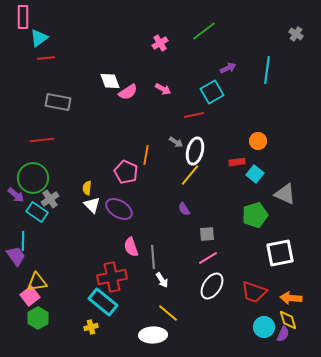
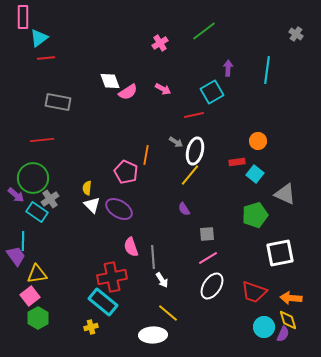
purple arrow at (228, 68): rotated 63 degrees counterclockwise
yellow triangle at (37, 282): moved 8 px up
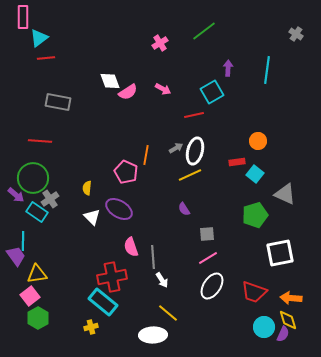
red line at (42, 140): moved 2 px left, 1 px down; rotated 10 degrees clockwise
gray arrow at (176, 142): moved 6 px down; rotated 64 degrees counterclockwise
yellow line at (190, 175): rotated 25 degrees clockwise
white triangle at (92, 205): moved 12 px down
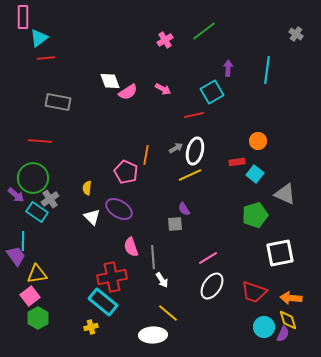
pink cross at (160, 43): moved 5 px right, 3 px up
gray square at (207, 234): moved 32 px left, 10 px up
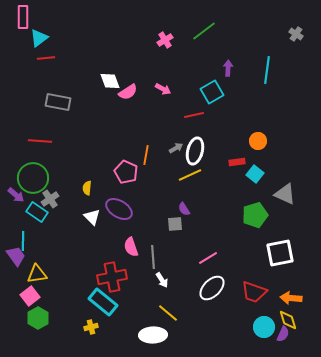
white ellipse at (212, 286): moved 2 px down; rotated 12 degrees clockwise
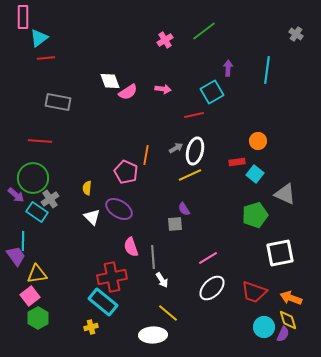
pink arrow at (163, 89): rotated 21 degrees counterclockwise
orange arrow at (291, 298): rotated 15 degrees clockwise
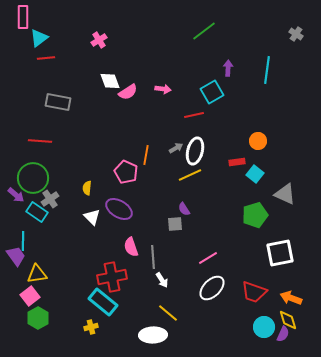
pink cross at (165, 40): moved 66 px left
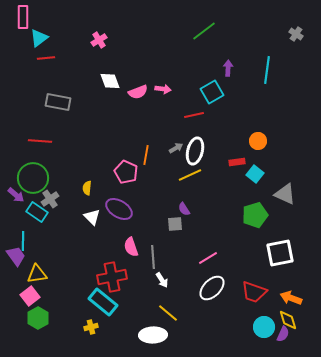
pink semicircle at (128, 92): moved 10 px right; rotated 12 degrees clockwise
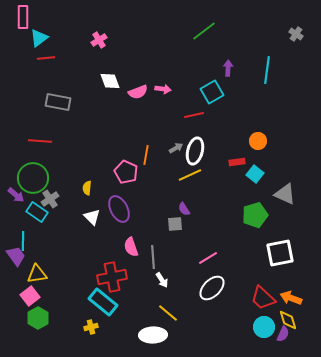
purple ellipse at (119, 209): rotated 32 degrees clockwise
red trapezoid at (254, 292): moved 9 px right, 6 px down; rotated 24 degrees clockwise
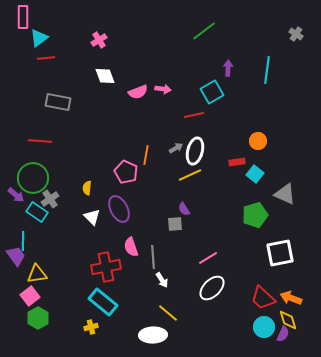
white diamond at (110, 81): moved 5 px left, 5 px up
red cross at (112, 277): moved 6 px left, 10 px up
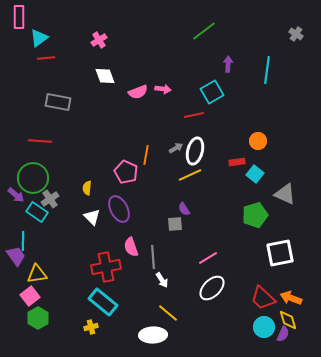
pink rectangle at (23, 17): moved 4 px left
purple arrow at (228, 68): moved 4 px up
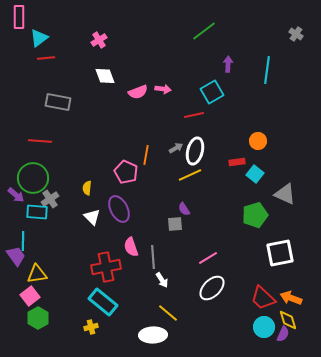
cyan rectangle at (37, 212): rotated 30 degrees counterclockwise
